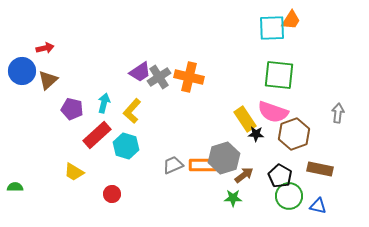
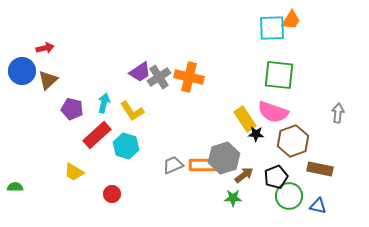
yellow L-shape: rotated 75 degrees counterclockwise
brown hexagon: moved 1 px left, 7 px down
black pentagon: moved 4 px left, 1 px down; rotated 20 degrees clockwise
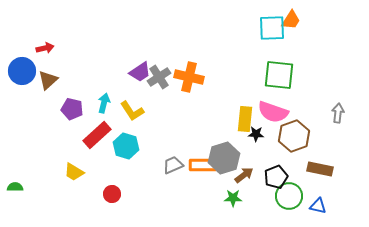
yellow rectangle: rotated 40 degrees clockwise
brown hexagon: moved 1 px right, 5 px up
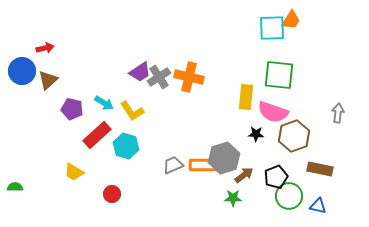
cyan arrow: rotated 108 degrees clockwise
yellow rectangle: moved 1 px right, 22 px up
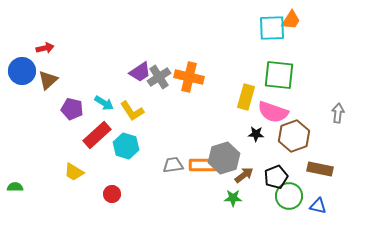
yellow rectangle: rotated 10 degrees clockwise
gray trapezoid: rotated 15 degrees clockwise
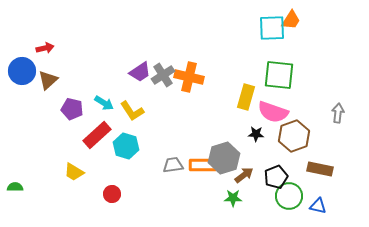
gray cross: moved 4 px right, 2 px up
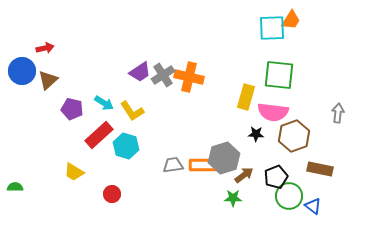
pink semicircle: rotated 12 degrees counterclockwise
red rectangle: moved 2 px right
blue triangle: moved 5 px left; rotated 24 degrees clockwise
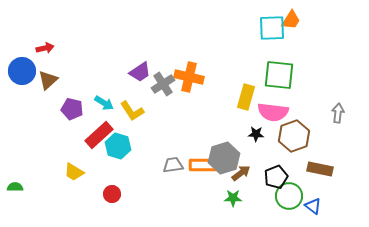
gray cross: moved 9 px down
cyan hexagon: moved 8 px left
brown arrow: moved 3 px left, 2 px up
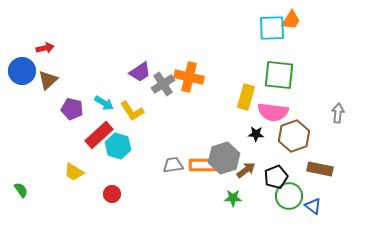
brown arrow: moved 5 px right, 3 px up
green semicircle: moved 6 px right, 3 px down; rotated 56 degrees clockwise
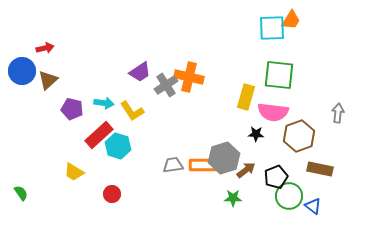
gray cross: moved 3 px right, 1 px down
cyan arrow: rotated 24 degrees counterclockwise
brown hexagon: moved 5 px right
green semicircle: moved 3 px down
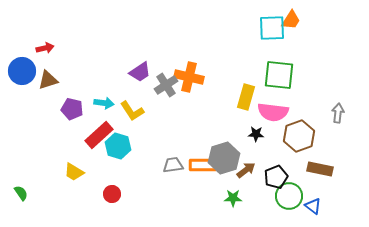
brown triangle: rotated 25 degrees clockwise
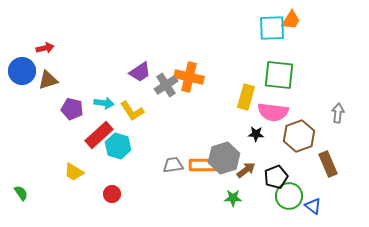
brown rectangle: moved 8 px right, 5 px up; rotated 55 degrees clockwise
